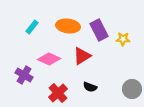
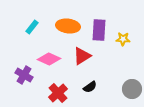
purple rectangle: rotated 30 degrees clockwise
black semicircle: rotated 56 degrees counterclockwise
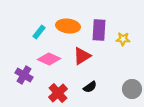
cyan rectangle: moved 7 px right, 5 px down
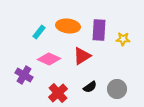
gray circle: moved 15 px left
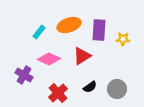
orange ellipse: moved 1 px right, 1 px up; rotated 25 degrees counterclockwise
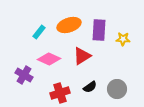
red cross: moved 2 px right; rotated 24 degrees clockwise
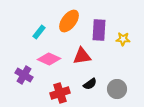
orange ellipse: moved 4 px up; rotated 35 degrees counterclockwise
red triangle: rotated 24 degrees clockwise
black semicircle: moved 3 px up
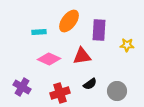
cyan rectangle: rotated 48 degrees clockwise
yellow star: moved 4 px right, 6 px down
purple cross: moved 2 px left, 12 px down
gray circle: moved 2 px down
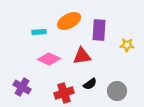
orange ellipse: rotated 25 degrees clockwise
red cross: moved 4 px right
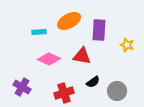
yellow star: rotated 16 degrees clockwise
red triangle: rotated 18 degrees clockwise
black semicircle: moved 3 px right, 2 px up
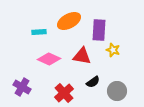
yellow star: moved 14 px left, 5 px down
red cross: rotated 24 degrees counterclockwise
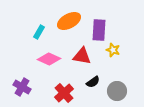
cyan rectangle: rotated 56 degrees counterclockwise
